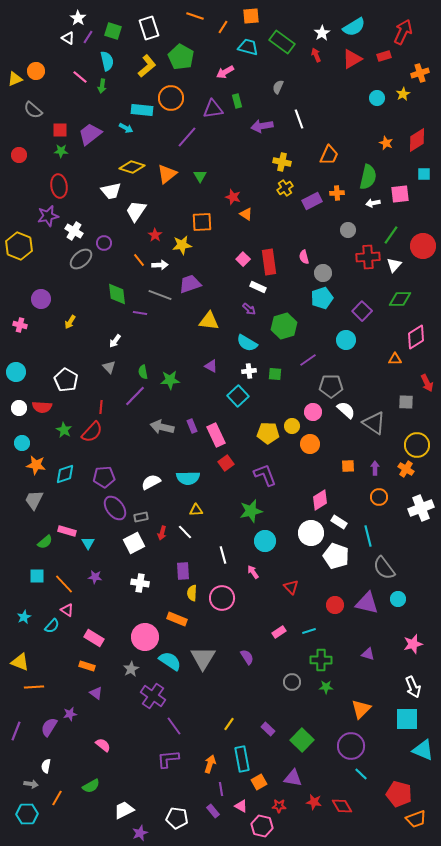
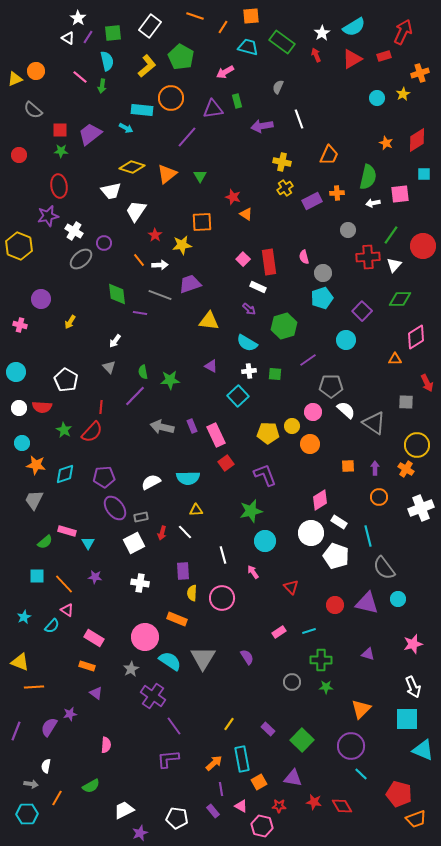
white rectangle at (149, 28): moved 1 px right, 2 px up; rotated 55 degrees clockwise
green square at (113, 31): moved 2 px down; rotated 24 degrees counterclockwise
pink semicircle at (103, 745): moved 3 px right; rotated 56 degrees clockwise
orange arrow at (210, 764): moved 4 px right, 1 px up; rotated 30 degrees clockwise
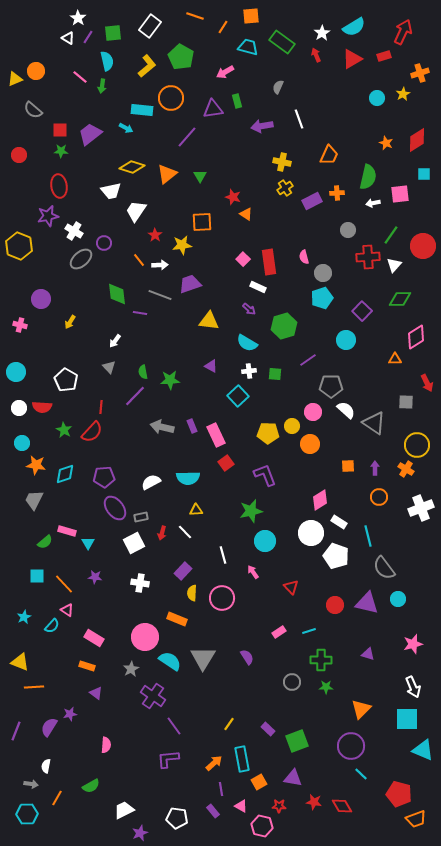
purple rectangle at (183, 571): rotated 48 degrees clockwise
green square at (302, 740): moved 5 px left, 1 px down; rotated 25 degrees clockwise
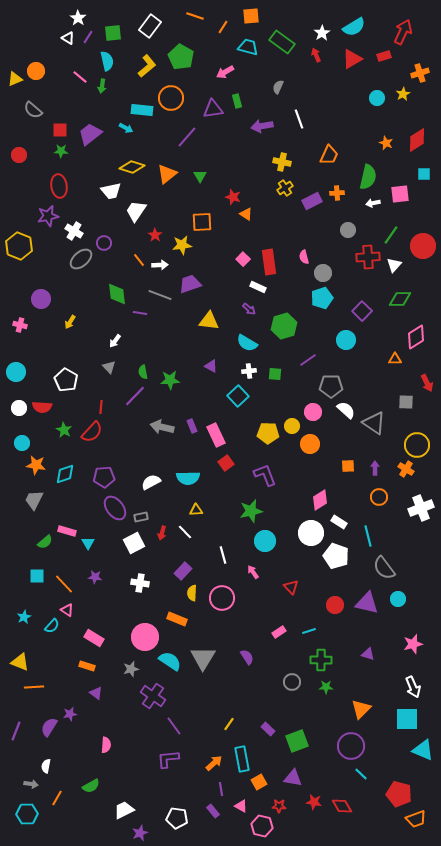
gray star at (131, 669): rotated 14 degrees clockwise
